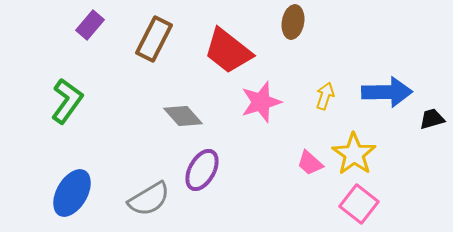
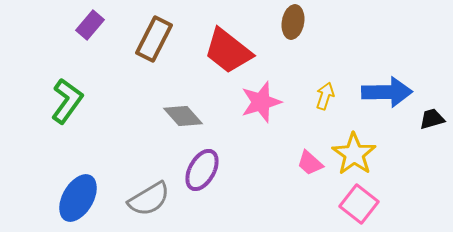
blue ellipse: moved 6 px right, 5 px down
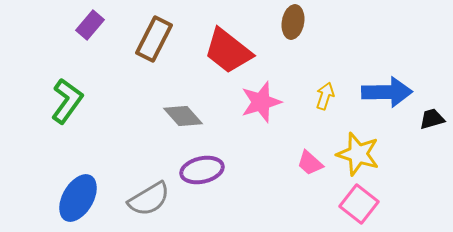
yellow star: moved 4 px right; rotated 18 degrees counterclockwise
purple ellipse: rotated 48 degrees clockwise
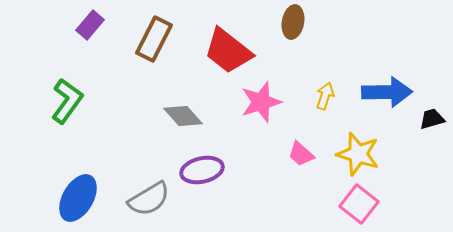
pink trapezoid: moved 9 px left, 9 px up
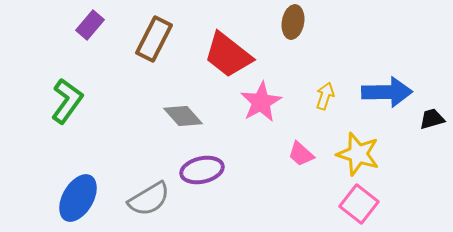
red trapezoid: moved 4 px down
pink star: rotated 12 degrees counterclockwise
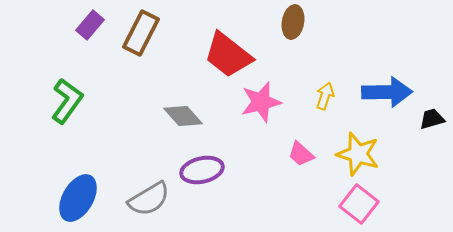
brown rectangle: moved 13 px left, 6 px up
pink star: rotated 15 degrees clockwise
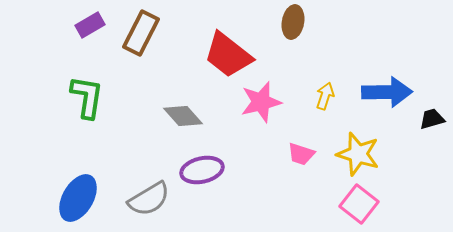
purple rectangle: rotated 20 degrees clockwise
green L-shape: moved 20 px right, 4 px up; rotated 27 degrees counterclockwise
pink trapezoid: rotated 24 degrees counterclockwise
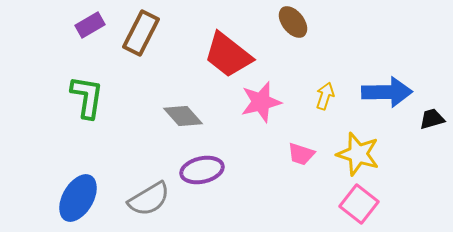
brown ellipse: rotated 48 degrees counterclockwise
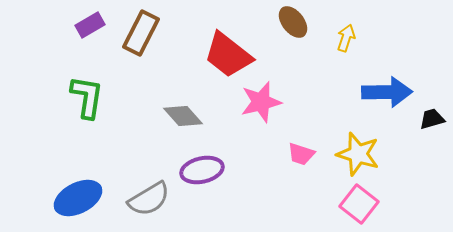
yellow arrow: moved 21 px right, 58 px up
blue ellipse: rotated 33 degrees clockwise
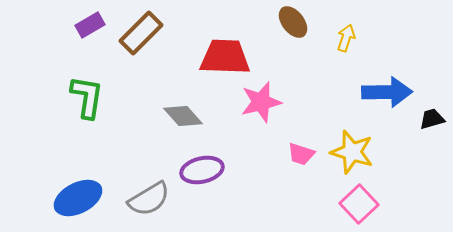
brown rectangle: rotated 18 degrees clockwise
red trapezoid: moved 3 px left, 2 px down; rotated 144 degrees clockwise
yellow star: moved 6 px left, 2 px up
pink square: rotated 9 degrees clockwise
